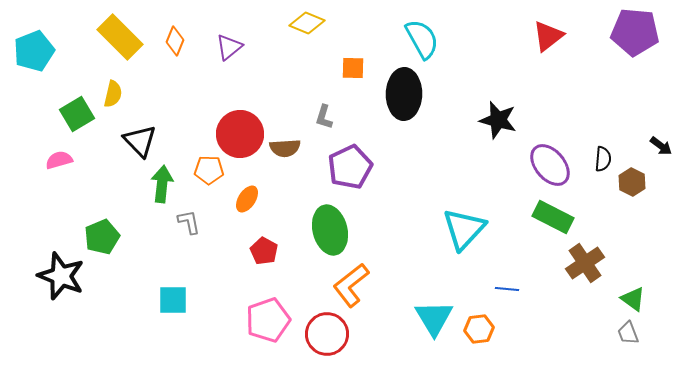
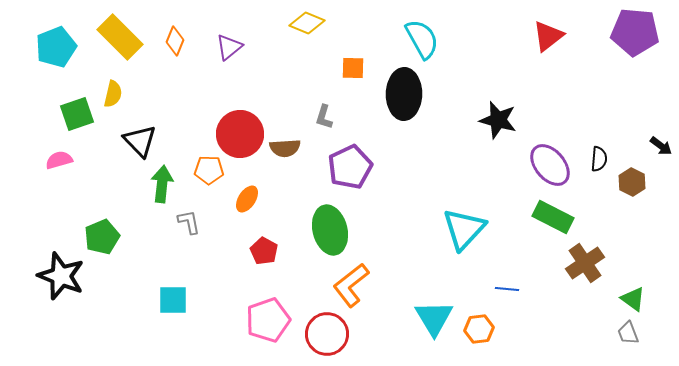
cyan pentagon at (34, 51): moved 22 px right, 4 px up
green square at (77, 114): rotated 12 degrees clockwise
black semicircle at (603, 159): moved 4 px left
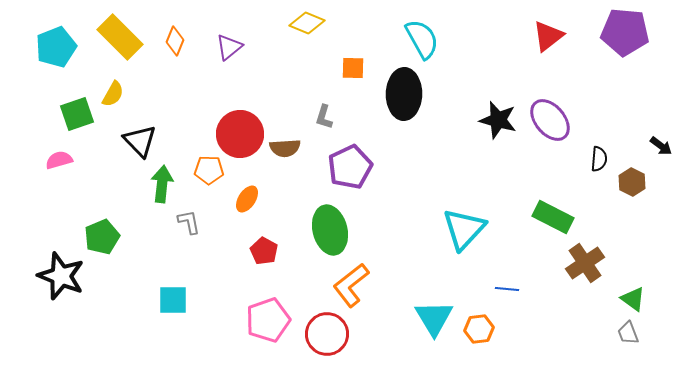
purple pentagon at (635, 32): moved 10 px left
yellow semicircle at (113, 94): rotated 16 degrees clockwise
purple ellipse at (550, 165): moved 45 px up
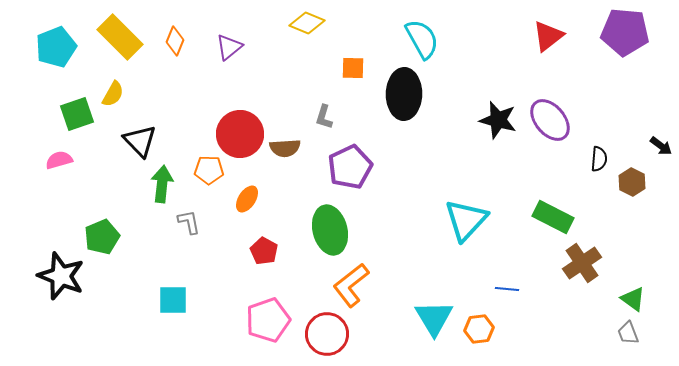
cyan triangle at (464, 229): moved 2 px right, 9 px up
brown cross at (585, 263): moved 3 px left
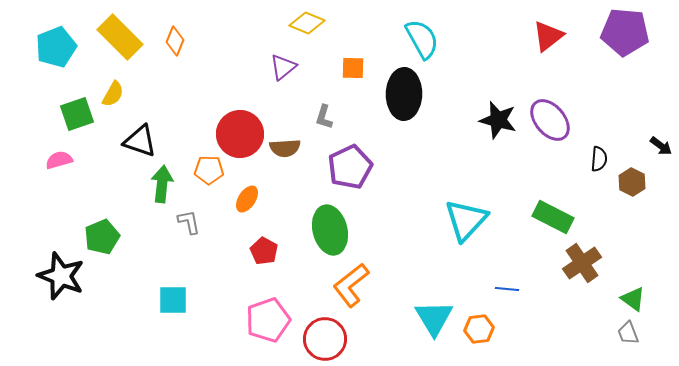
purple triangle at (229, 47): moved 54 px right, 20 px down
black triangle at (140, 141): rotated 27 degrees counterclockwise
red circle at (327, 334): moved 2 px left, 5 px down
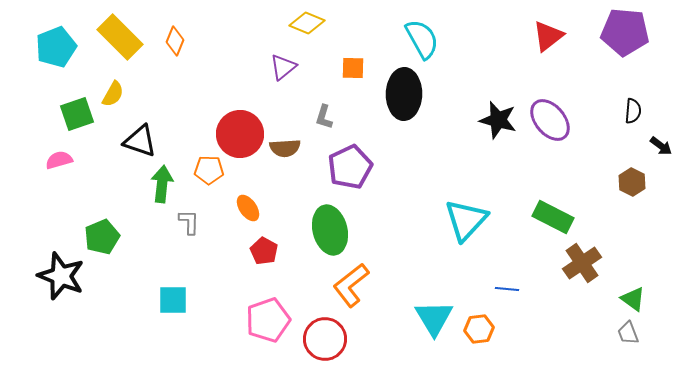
black semicircle at (599, 159): moved 34 px right, 48 px up
orange ellipse at (247, 199): moved 1 px right, 9 px down; rotated 68 degrees counterclockwise
gray L-shape at (189, 222): rotated 12 degrees clockwise
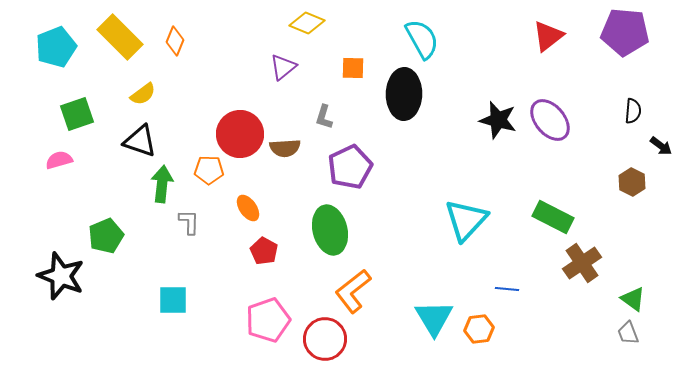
yellow semicircle at (113, 94): moved 30 px right; rotated 24 degrees clockwise
green pentagon at (102, 237): moved 4 px right, 1 px up
orange L-shape at (351, 285): moved 2 px right, 6 px down
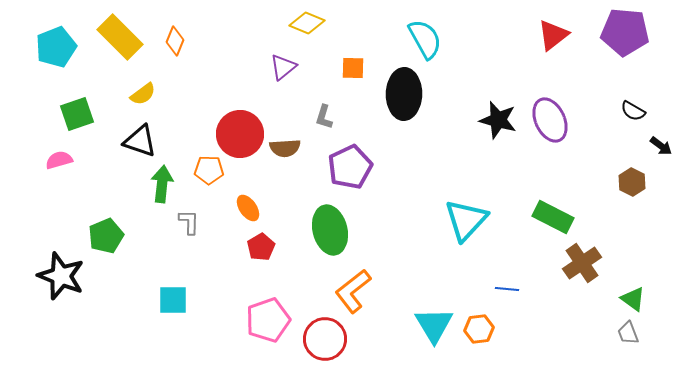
red triangle at (548, 36): moved 5 px right, 1 px up
cyan semicircle at (422, 39): moved 3 px right
black semicircle at (633, 111): rotated 115 degrees clockwise
purple ellipse at (550, 120): rotated 15 degrees clockwise
red pentagon at (264, 251): moved 3 px left, 4 px up; rotated 12 degrees clockwise
cyan triangle at (434, 318): moved 7 px down
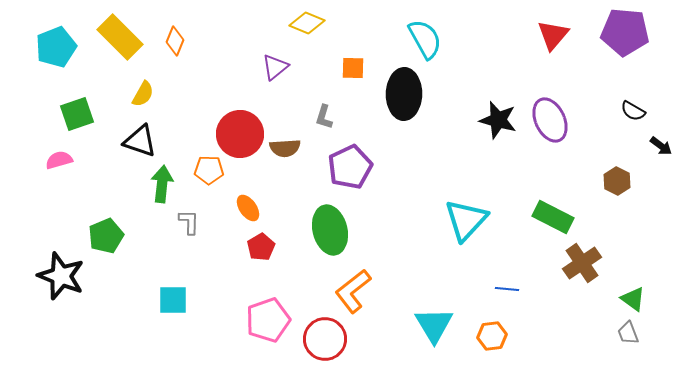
red triangle at (553, 35): rotated 12 degrees counterclockwise
purple triangle at (283, 67): moved 8 px left
yellow semicircle at (143, 94): rotated 24 degrees counterclockwise
brown hexagon at (632, 182): moved 15 px left, 1 px up
orange hexagon at (479, 329): moved 13 px right, 7 px down
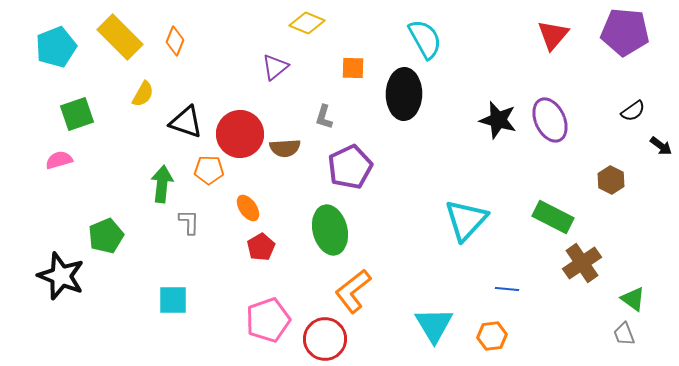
black semicircle at (633, 111): rotated 65 degrees counterclockwise
black triangle at (140, 141): moved 46 px right, 19 px up
brown hexagon at (617, 181): moved 6 px left, 1 px up
gray trapezoid at (628, 333): moved 4 px left, 1 px down
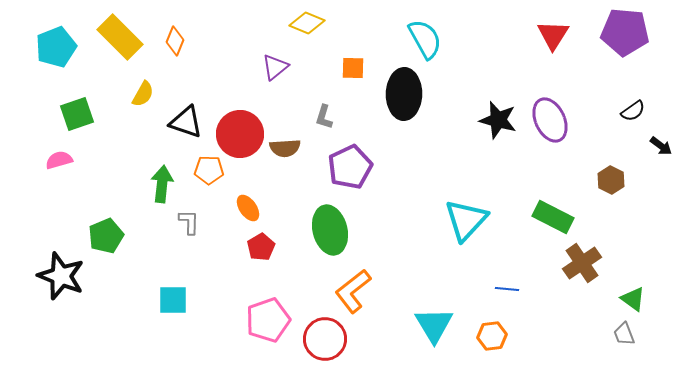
red triangle at (553, 35): rotated 8 degrees counterclockwise
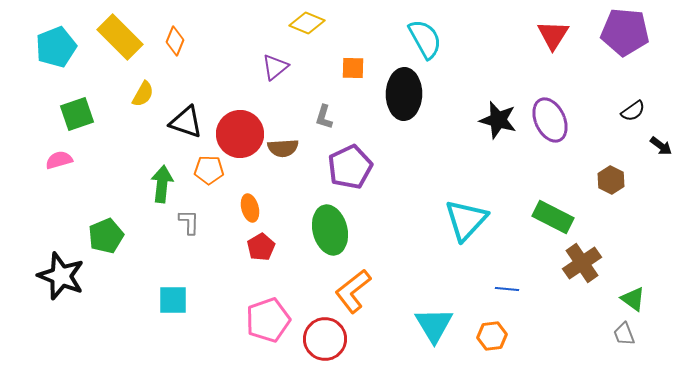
brown semicircle at (285, 148): moved 2 px left
orange ellipse at (248, 208): moved 2 px right; rotated 20 degrees clockwise
